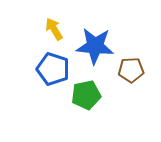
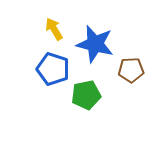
blue star: moved 2 px up; rotated 9 degrees clockwise
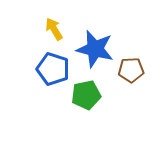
blue star: moved 5 px down
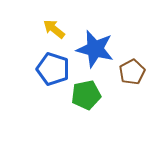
yellow arrow: rotated 20 degrees counterclockwise
brown pentagon: moved 1 px right, 2 px down; rotated 25 degrees counterclockwise
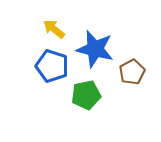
blue pentagon: moved 1 px left, 3 px up
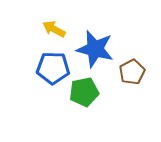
yellow arrow: rotated 10 degrees counterclockwise
blue pentagon: moved 1 px right, 2 px down; rotated 16 degrees counterclockwise
green pentagon: moved 2 px left, 3 px up
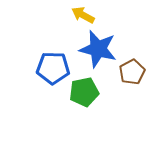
yellow arrow: moved 29 px right, 14 px up
blue star: moved 3 px right
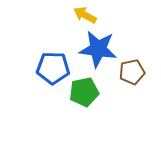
yellow arrow: moved 2 px right
blue star: rotated 6 degrees counterclockwise
brown pentagon: rotated 15 degrees clockwise
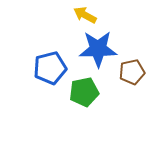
blue star: rotated 9 degrees counterclockwise
blue pentagon: moved 3 px left; rotated 16 degrees counterclockwise
